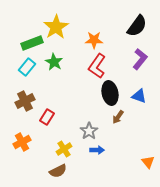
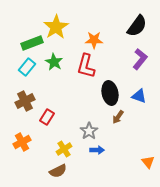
red L-shape: moved 11 px left; rotated 20 degrees counterclockwise
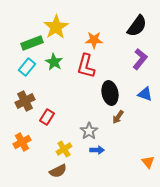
blue triangle: moved 6 px right, 2 px up
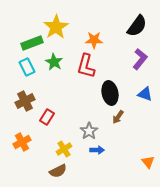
cyan rectangle: rotated 66 degrees counterclockwise
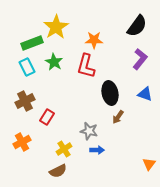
gray star: rotated 24 degrees counterclockwise
orange triangle: moved 1 px right, 2 px down; rotated 16 degrees clockwise
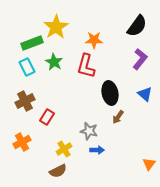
blue triangle: rotated 21 degrees clockwise
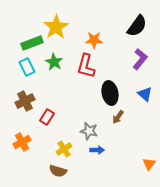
brown semicircle: rotated 42 degrees clockwise
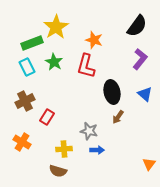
orange star: rotated 18 degrees clockwise
black ellipse: moved 2 px right, 1 px up
orange cross: rotated 30 degrees counterclockwise
yellow cross: rotated 28 degrees clockwise
